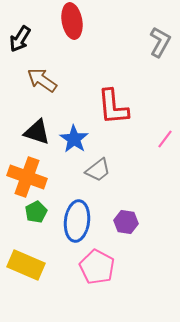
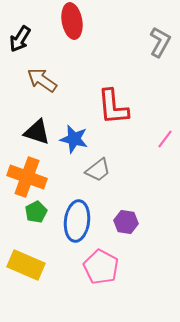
blue star: rotated 20 degrees counterclockwise
pink pentagon: moved 4 px right
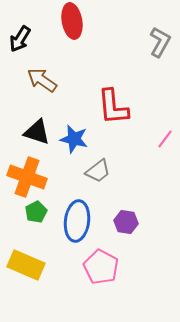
gray trapezoid: moved 1 px down
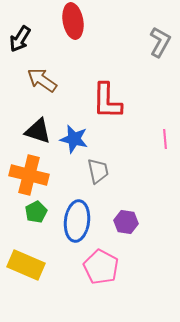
red ellipse: moved 1 px right
red L-shape: moved 6 px left, 6 px up; rotated 6 degrees clockwise
black triangle: moved 1 px right, 1 px up
pink line: rotated 42 degrees counterclockwise
gray trapezoid: rotated 64 degrees counterclockwise
orange cross: moved 2 px right, 2 px up; rotated 6 degrees counterclockwise
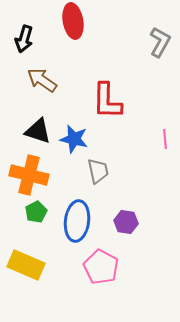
black arrow: moved 4 px right; rotated 16 degrees counterclockwise
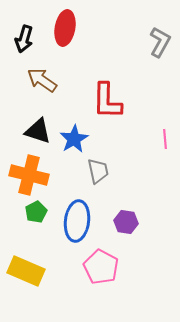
red ellipse: moved 8 px left, 7 px down; rotated 20 degrees clockwise
blue star: rotated 28 degrees clockwise
yellow rectangle: moved 6 px down
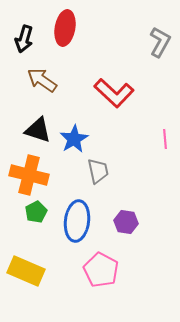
red L-shape: moved 7 px right, 8 px up; rotated 48 degrees counterclockwise
black triangle: moved 1 px up
pink pentagon: moved 3 px down
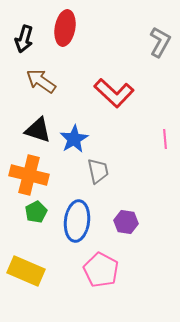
brown arrow: moved 1 px left, 1 px down
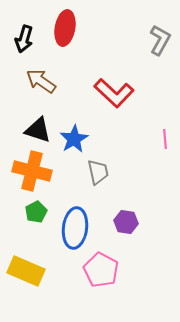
gray L-shape: moved 2 px up
gray trapezoid: moved 1 px down
orange cross: moved 3 px right, 4 px up
blue ellipse: moved 2 px left, 7 px down
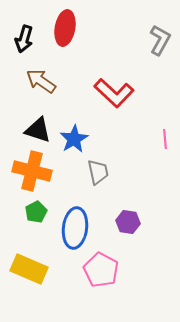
purple hexagon: moved 2 px right
yellow rectangle: moved 3 px right, 2 px up
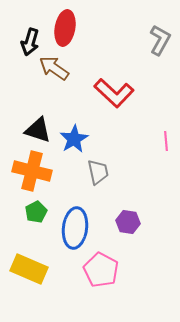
black arrow: moved 6 px right, 3 px down
brown arrow: moved 13 px right, 13 px up
pink line: moved 1 px right, 2 px down
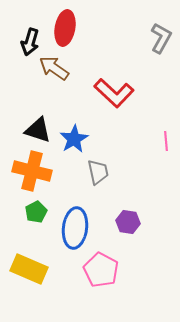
gray L-shape: moved 1 px right, 2 px up
